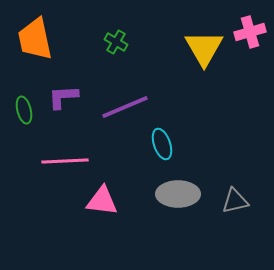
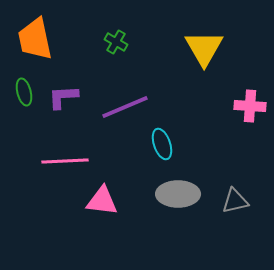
pink cross: moved 74 px down; rotated 20 degrees clockwise
green ellipse: moved 18 px up
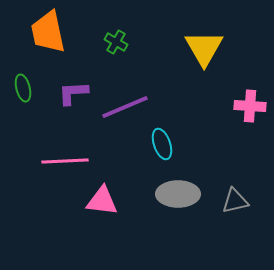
orange trapezoid: moved 13 px right, 7 px up
green ellipse: moved 1 px left, 4 px up
purple L-shape: moved 10 px right, 4 px up
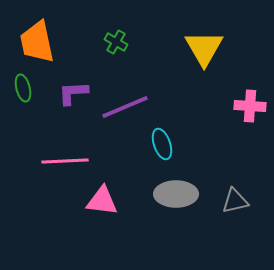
orange trapezoid: moved 11 px left, 10 px down
gray ellipse: moved 2 px left
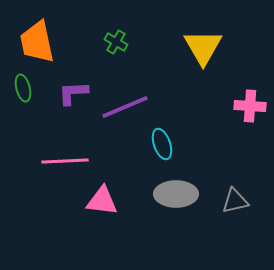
yellow triangle: moved 1 px left, 1 px up
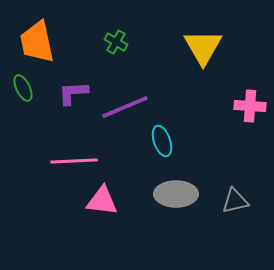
green ellipse: rotated 12 degrees counterclockwise
cyan ellipse: moved 3 px up
pink line: moved 9 px right
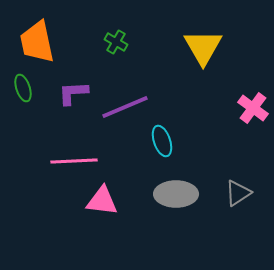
green ellipse: rotated 8 degrees clockwise
pink cross: moved 3 px right, 2 px down; rotated 32 degrees clockwise
gray triangle: moved 3 px right, 8 px up; rotated 20 degrees counterclockwise
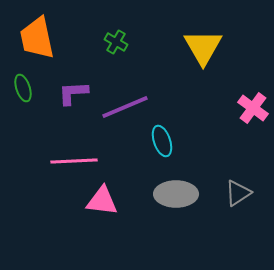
orange trapezoid: moved 4 px up
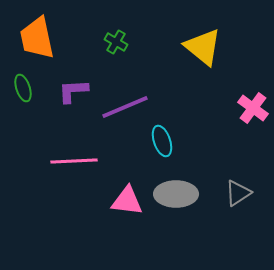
yellow triangle: rotated 21 degrees counterclockwise
purple L-shape: moved 2 px up
pink triangle: moved 25 px right
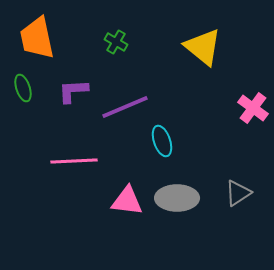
gray ellipse: moved 1 px right, 4 px down
